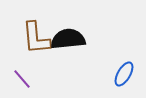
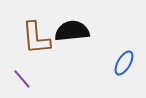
black semicircle: moved 4 px right, 8 px up
blue ellipse: moved 11 px up
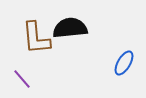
black semicircle: moved 2 px left, 3 px up
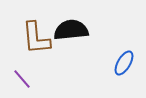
black semicircle: moved 1 px right, 2 px down
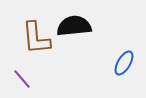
black semicircle: moved 3 px right, 4 px up
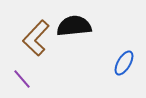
brown L-shape: rotated 48 degrees clockwise
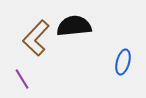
blue ellipse: moved 1 px left, 1 px up; rotated 15 degrees counterclockwise
purple line: rotated 10 degrees clockwise
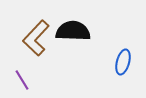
black semicircle: moved 1 px left, 5 px down; rotated 8 degrees clockwise
purple line: moved 1 px down
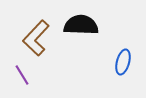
black semicircle: moved 8 px right, 6 px up
purple line: moved 5 px up
